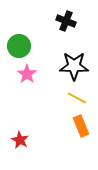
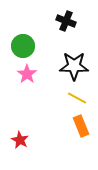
green circle: moved 4 px right
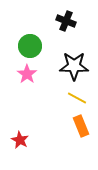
green circle: moved 7 px right
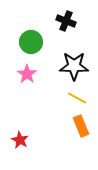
green circle: moved 1 px right, 4 px up
